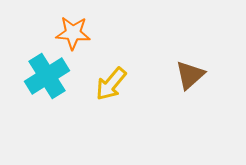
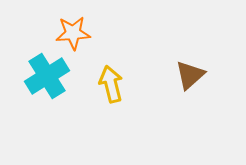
orange star: rotated 8 degrees counterclockwise
yellow arrow: rotated 126 degrees clockwise
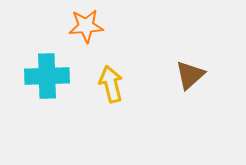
orange star: moved 13 px right, 7 px up
cyan cross: rotated 30 degrees clockwise
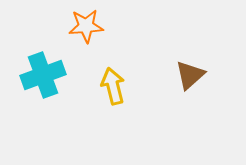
cyan cross: moved 4 px left, 1 px up; rotated 18 degrees counterclockwise
yellow arrow: moved 2 px right, 2 px down
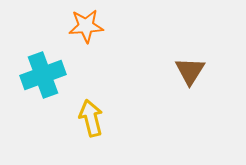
brown triangle: moved 4 px up; rotated 16 degrees counterclockwise
yellow arrow: moved 22 px left, 32 px down
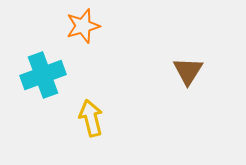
orange star: moved 3 px left; rotated 12 degrees counterclockwise
brown triangle: moved 2 px left
